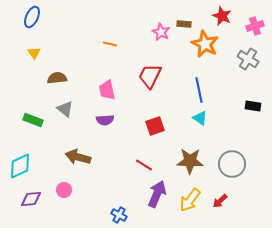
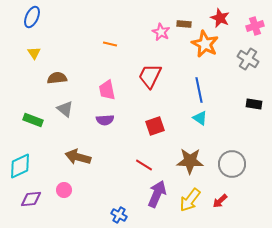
red star: moved 2 px left, 2 px down
black rectangle: moved 1 px right, 2 px up
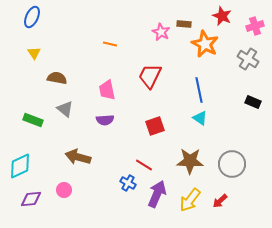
red star: moved 2 px right, 2 px up
brown semicircle: rotated 18 degrees clockwise
black rectangle: moved 1 px left, 2 px up; rotated 14 degrees clockwise
blue cross: moved 9 px right, 32 px up
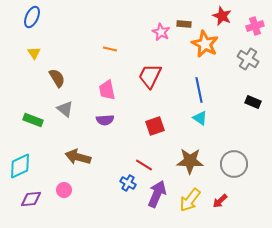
orange line: moved 5 px down
brown semicircle: rotated 48 degrees clockwise
gray circle: moved 2 px right
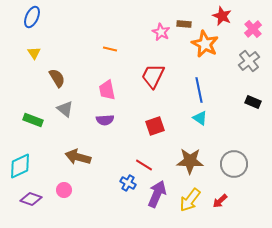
pink cross: moved 2 px left, 3 px down; rotated 24 degrees counterclockwise
gray cross: moved 1 px right, 2 px down; rotated 20 degrees clockwise
red trapezoid: moved 3 px right
purple diamond: rotated 25 degrees clockwise
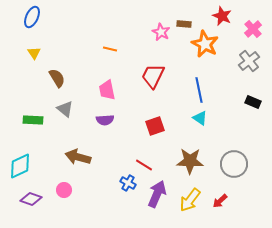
green rectangle: rotated 18 degrees counterclockwise
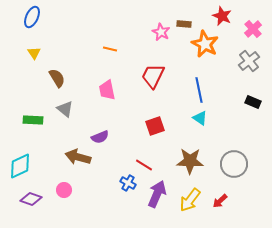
purple semicircle: moved 5 px left, 17 px down; rotated 18 degrees counterclockwise
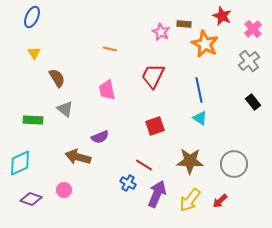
black rectangle: rotated 28 degrees clockwise
cyan diamond: moved 3 px up
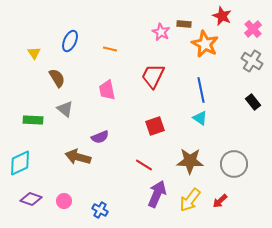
blue ellipse: moved 38 px right, 24 px down
gray cross: moved 3 px right; rotated 20 degrees counterclockwise
blue line: moved 2 px right
blue cross: moved 28 px left, 27 px down
pink circle: moved 11 px down
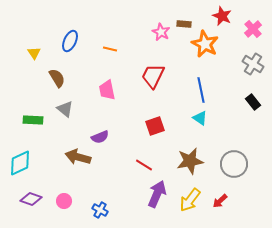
gray cross: moved 1 px right, 3 px down
brown star: rotated 12 degrees counterclockwise
